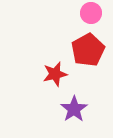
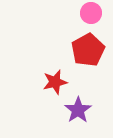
red star: moved 8 px down
purple star: moved 4 px right, 1 px down
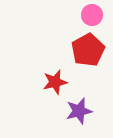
pink circle: moved 1 px right, 2 px down
purple star: moved 1 px right, 1 px down; rotated 20 degrees clockwise
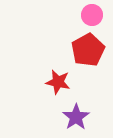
red star: moved 3 px right; rotated 25 degrees clockwise
purple star: moved 3 px left, 6 px down; rotated 20 degrees counterclockwise
